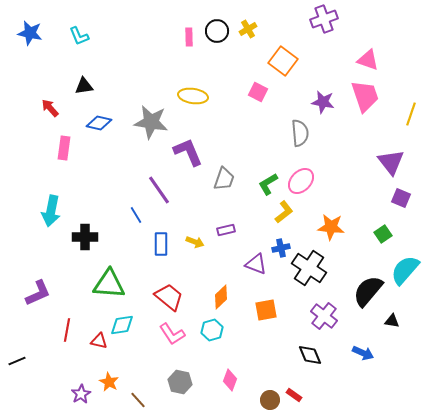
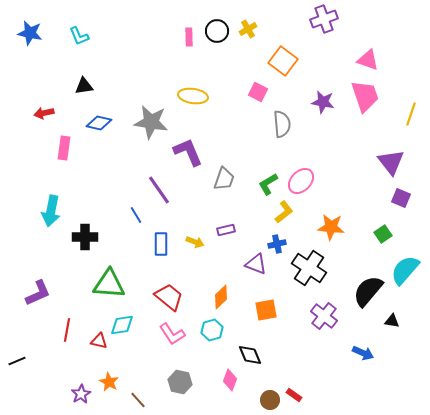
red arrow at (50, 108): moved 6 px left, 5 px down; rotated 60 degrees counterclockwise
gray semicircle at (300, 133): moved 18 px left, 9 px up
blue cross at (281, 248): moved 4 px left, 4 px up
black diamond at (310, 355): moved 60 px left
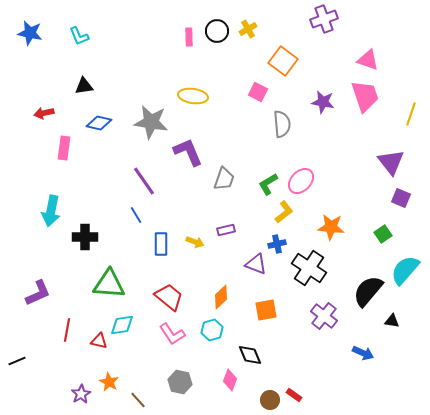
purple line at (159, 190): moved 15 px left, 9 px up
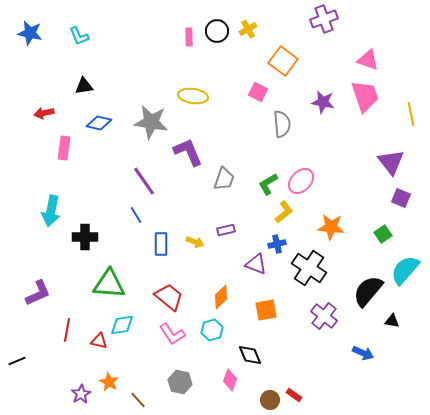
yellow line at (411, 114): rotated 30 degrees counterclockwise
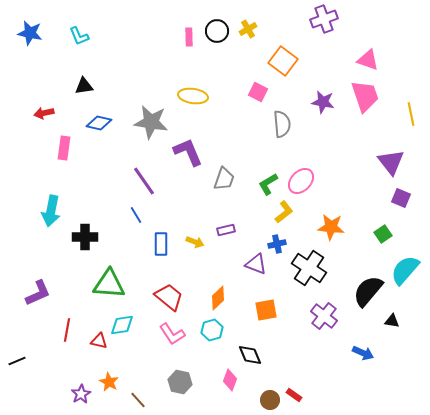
orange diamond at (221, 297): moved 3 px left, 1 px down
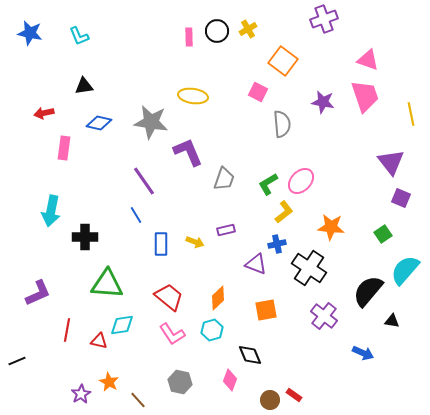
green triangle at (109, 284): moved 2 px left
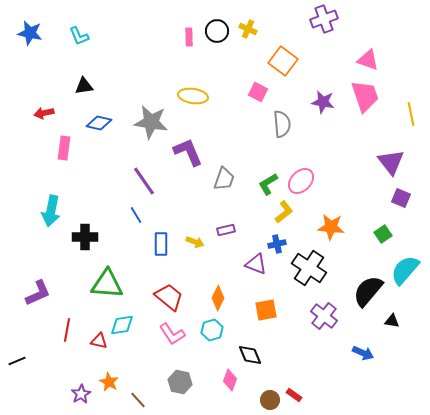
yellow cross at (248, 29): rotated 36 degrees counterclockwise
orange diamond at (218, 298): rotated 20 degrees counterclockwise
